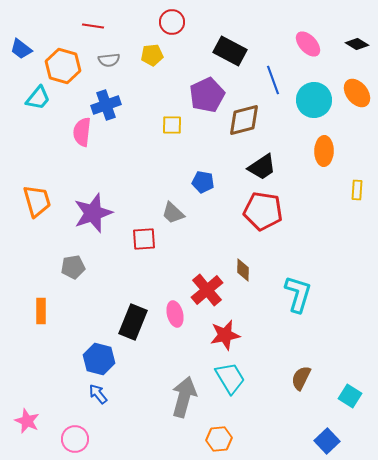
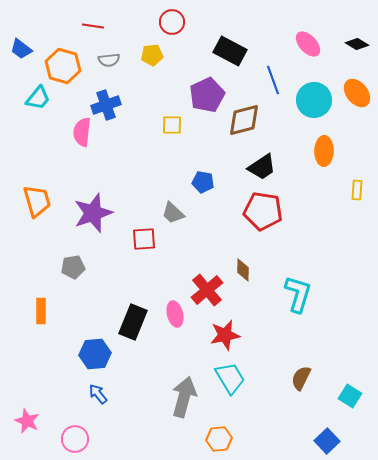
blue hexagon at (99, 359): moved 4 px left, 5 px up; rotated 20 degrees counterclockwise
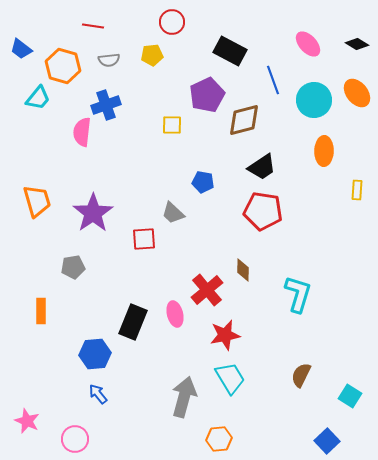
purple star at (93, 213): rotated 15 degrees counterclockwise
brown semicircle at (301, 378): moved 3 px up
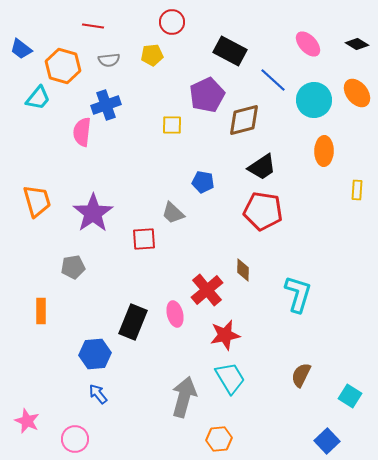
blue line at (273, 80): rotated 28 degrees counterclockwise
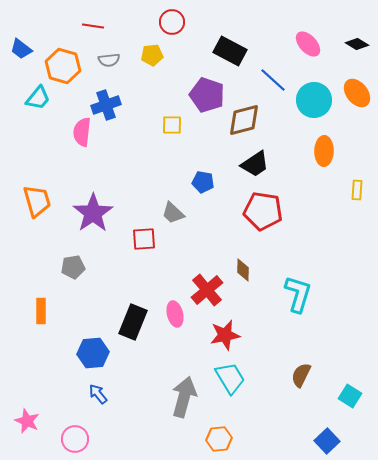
purple pentagon at (207, 95): rotated 28 degrees counterclockwise
black trapezoid at (262, 167): moved 7 px left, 3 px up
blue hexagon at (95, 354): moved 2 px left, 1 px up
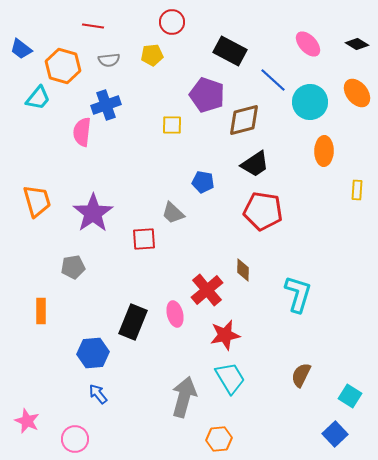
cyan circle at (314, 100): moved 4 px left, 2 px down
blue square at (327, 441): moved 8 px right, 7 px up
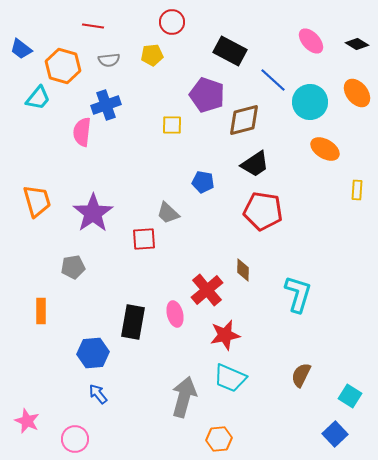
pink ellipse at (308, 44): moved 3 px right, 3 px up
orange ellipse at (324, 151): moved 1 px right, 2 px up; rotated 60 degrees counterclockwise
gray trapezoid at (173, 213): moved 5 px left
black rectangle at (133, 322): rotated 12 degrees counterclockwise
cyan trapezoid at (230, 378): rotated 144 degrees clockwise
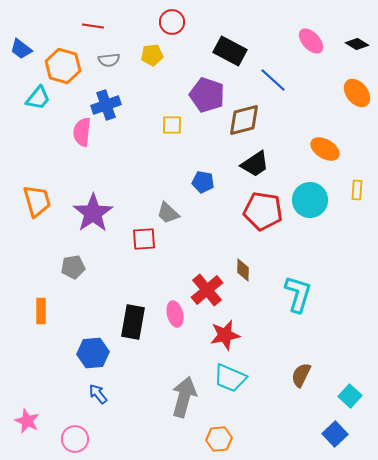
cyan circle at (310, 102): moved 98 px down
cyan square at (350, 396): rotated 10 degrees clockwise
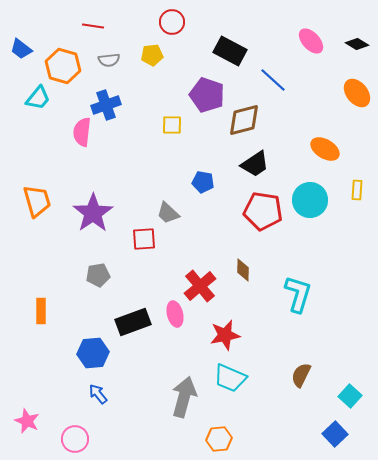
gray pentagon at (73, 267): moved 25 px right, 8 px down
red cross at (207, 290): moved 7 px left, 4 px up
black rectangle at (133, 322): rotated 60 degrees clockwise
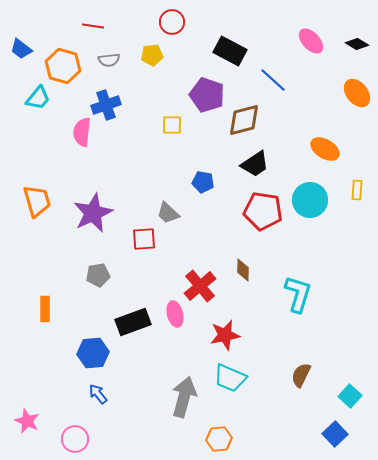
purple star at (93, 213): rotated 9 degrees clockwise
orange rectangle at (41, 311): moved 4 px right, 2 px up
